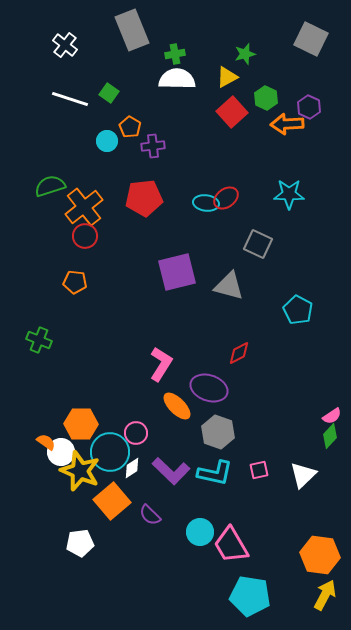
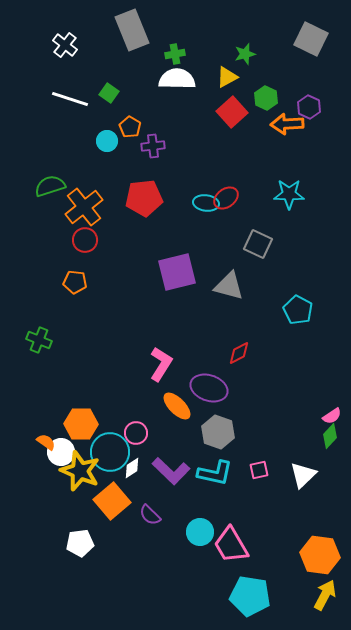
red circle at (85, 236): moved 4 px down
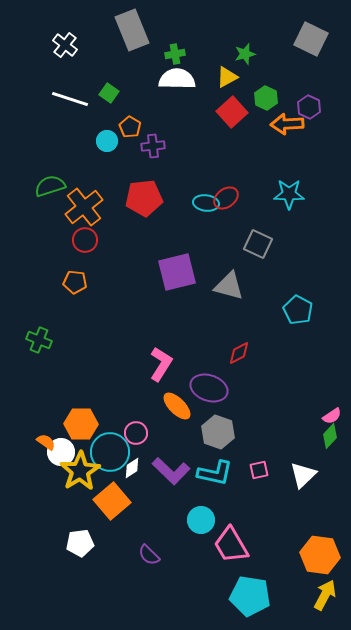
yellow star at (80, 471): rotated 18 degrees clockwise
purple semicircle at (150, 515): moved 1 px left, 40 px down
cyan circle at (200, 532): moved 1 px right, 12 px up
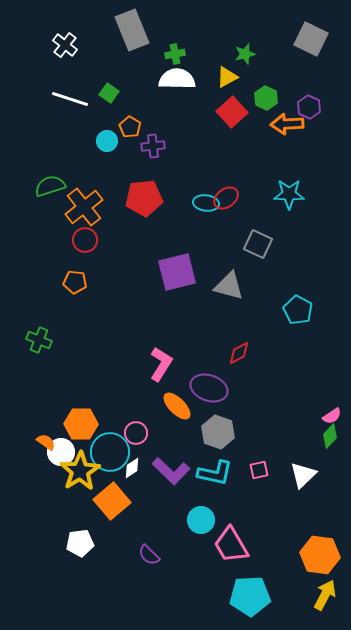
cyan pentagon at (250, 596): rotated 12 degrees counterclockwise
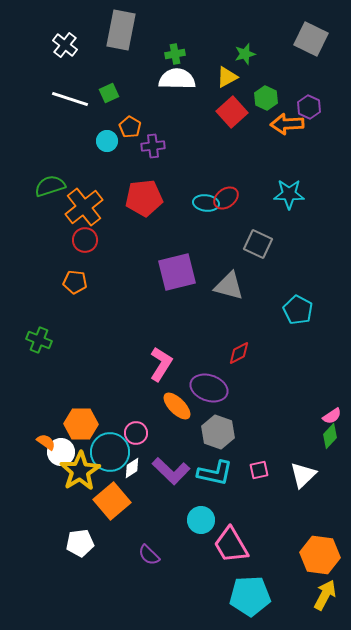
gray rectangle at (132, 30): moved 11 px left; rotated 33 degrees clockwise
green square at (109, 93): rotated 30 degrees clockwise
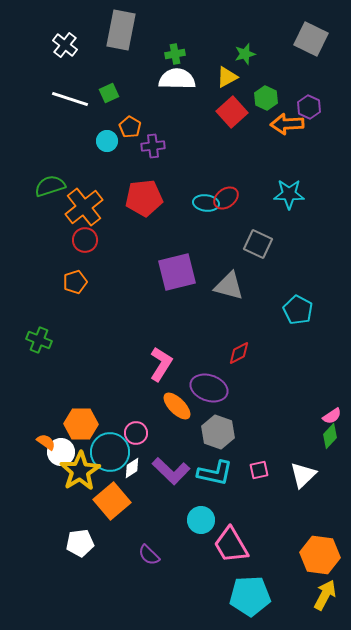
orange pentagon at (75, 282): rotated 25 degrees counterclockwise
